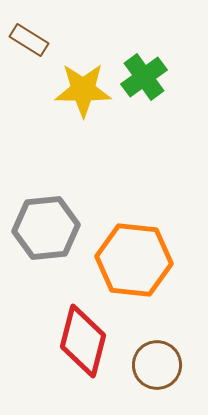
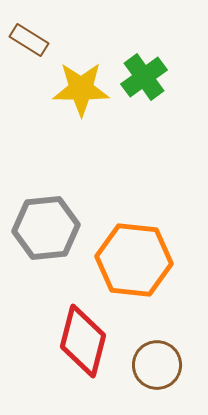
yellow star: moved 2 px left, 1 px up
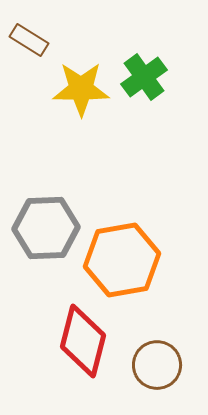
gray hexagon: rotated 4 degrees clockwise
orange hexagon: moved 12 px left; rotated 16 degrees counterclockwise
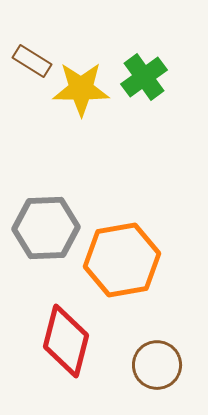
brown rectangle: moved 3 px right, 21 px down
red diamond: moved 17 px left
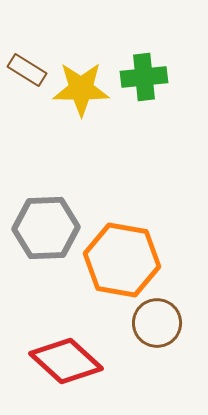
brown rectangle: moved 5 px left, 9 px down
green cross: rotated 30 degrees clockwise
orange hexagon: rotated 20 degrees clockwise
red diamond: moved 20 px down; rotated 62 degrees counterclockwise
brown circle: moved 42 px up
